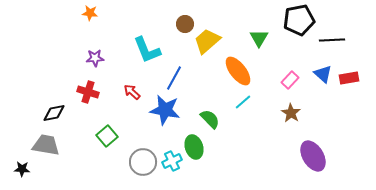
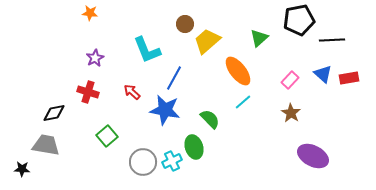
green triangle: rotated 18 degrees clockwise
purple star: rotated 24 degrees counterclockwise
purple ellipse: rotated 32 degrees counterclockwise
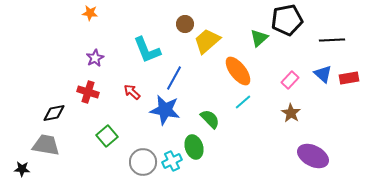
black pentagon: moved 12 px left
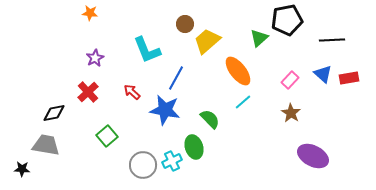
blue line: moved 2 px right
red cross: rotated 30 degrees clockwise
gray circle: moved 3 px down
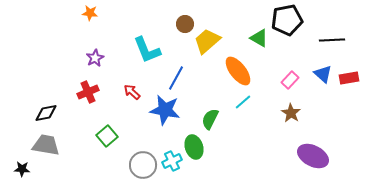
green triangle: rotated 48 degrees counterclockwise
red cross: rotated 20 degrees clockwise
black diamond: moved 8 px left
green semicircle: rotated 110 degrees counterclockwise
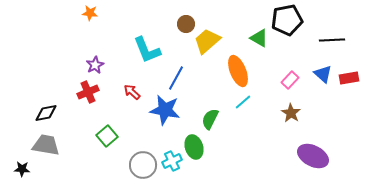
brown circle: moved 1 px right
purple star: moved 7 px down
orange ellipse: rotated 16 degrees clockwise
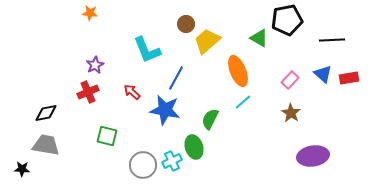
green square: rotated 35 degrees counterclockwise
purple ellipse: rotated 36 degrees counterclockwise
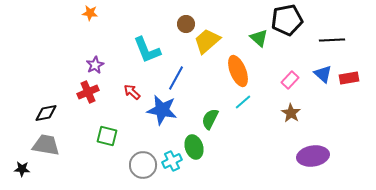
green triangle: rotated 12 degrees clockwise
blue star: moved 3 px left
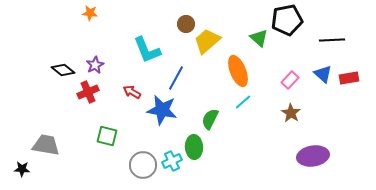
red arrow: rotated 12 degrees counterclockwise
black diamond: moved 17 px right, 43 px up; rotated 50 degrees clockwise
green ellipse: rotated 15 degrees clockwise
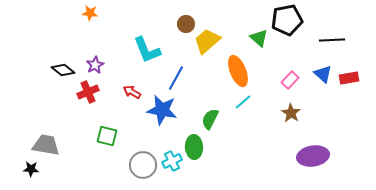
black star: moved 9 px right
